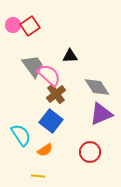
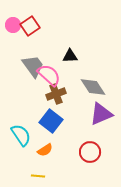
gray diamond: moved 4 px left
brown cross: rotated 18 degrees clockwise
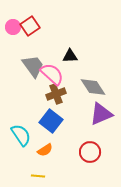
pink circle: moved 2 px down
pink semicircle: moved 3 px right, 1 px up
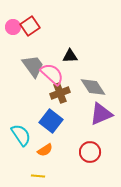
brown cross: moved 4 px right, 1 px up
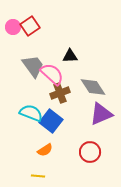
cyan semicircle: moved 10 px right, 22 px up; rotated 35 degrees counterclockwise
